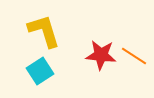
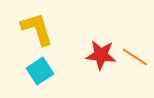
yellow L-shape: moved 7 px left, 2 px up
orange line: moved 1 px right, 1 px down
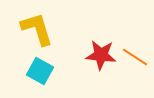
cyan square: rotated 28 degrees counterclockwise
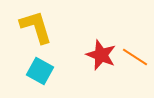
yellow L-shape: moved 1 px left, 2 px up
red star: rotated 16 degrees clockwise
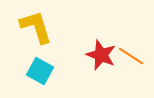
orange line: moved 4 px left, 1 px up
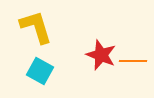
orange line: moved 2 px right, 5 px down; rotated 32 degrees counterclockwise
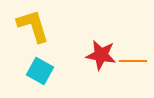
yellow L-shape: moved 3 px left, 1 px up
red star: rotated 12 degrees counterclockwise
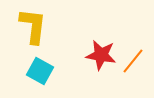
yellow L-shape: rotated 24 degrees clockwise
orange line: rotated 52 degrees counterclockwise
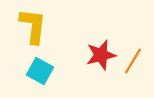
red star: rotated 24 degrees counterclockwise
orange line: rotated 8 degrees counterclockwise
